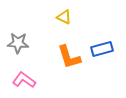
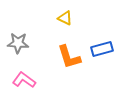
yellow triangle: moved 1 px right, 1 px down
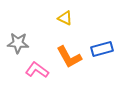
orange L-shape: rotated 12 degrees counterclockwise
pink L-shape: moved 13 px right, 10 px up
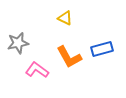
gray star: rotated 15 degrees counterclockwise
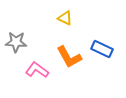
gray star: moved 2 px left, 1 px up; rotated 15 degrees clockwise
blue rectangle: rotated 40 degrees clockwise
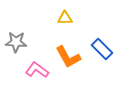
yellow triangle: rotated 28 degrees counterclockwise
blue rectangle: rotated 20 degrees clockwise
orange L-shape: moved 1 px left
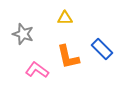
gray star: moved 7 px right, 8 px up; rotated 15 degrees clockwise
orange L-shape: rotated 16 degrees clockwise
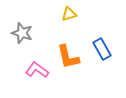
yellow triangle: moved 4 px right, 4 px up; rotated 14 degrees counterclockwise
gray star: moved 1 px left, 1 px up
blue rectangle: rotated 15 degrees clockwise
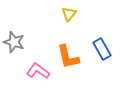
yellow triangle: rotated 35 degrees counterclockwise
gray star: moved 8 px left, 9 px down
pink L-shape: moved 1 px right, 1 px down
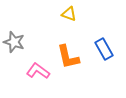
yellow triangle: rotated 49 degrees counterclockwise
blue rectangle: moved 2 px right
